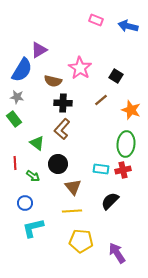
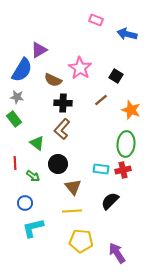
blue arrow: moved 1 px left, 8 px down
brown semicircle: moved 1 px up; rotated 12 degrees clockwise
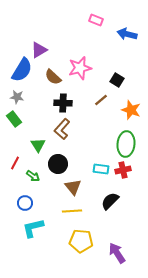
pink star: rotated 25 degrees clockwise
black square: moved 1 px right, 4 px down
brown semicircle: moved 3 px up; rotated 18 degrees clockwise
green triangle: moved 1 px right, 2 px down; rotated 21 degrees clockwise
red line: rotated 32 degrees clockwise
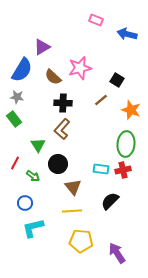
purple triangle: moved 3 px right, 3 px up
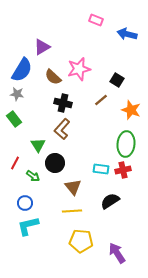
pink star: moved 1 px left, 1 px down
gray star: moved 3 px up
black cross: rotated 12 degrees clockwise
black circle: moved 3 px left, 1 px up
black semicircle: rotated 12 degrees clockwise
cyan L-shape: moved 5 px left, 2 px up
